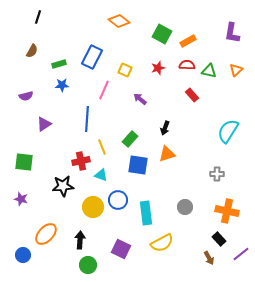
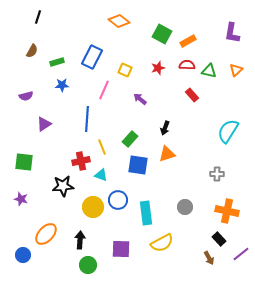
green rectangle at (59, 64): moved 2 px left, 2 px up
purple square at (121, 249): rotated 24 degrees counterclockwise
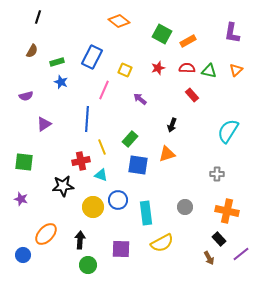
red semicircle at (187, 65): moved 3 px down
blue star at (62, 85): moved 1 px left, 3 px up; rotated 24 degrees clockwise
black arrow at (165, 128): moved 7 px right, 3 px up
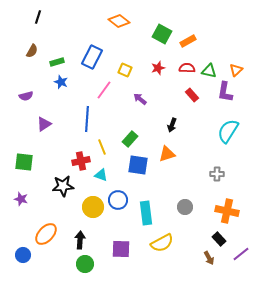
purple L-shape at (232, 33): moved 7 px left, 59 px down
pink line at (104, 90): rotated 12 degrees clockwise
green circle at (88, 265): moved 3 px left, 1 px up
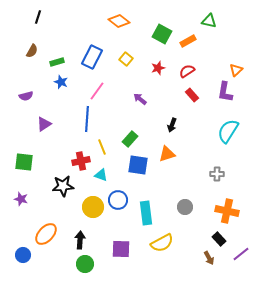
red semicircle at (187, 68): moved 3 px down; rotated 35 degrees counterclockwise
yellow square at (125, 70): moved 1 px right, 11 px up; rotated 16 degrees clockwise
green triangle at (209, 71): moved 50 px up
pink line at (104, 90): moved 7 px left, 1 px down
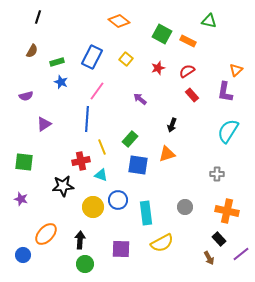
orange rectangle at (188, 41): rotated 56 degrees clockwise
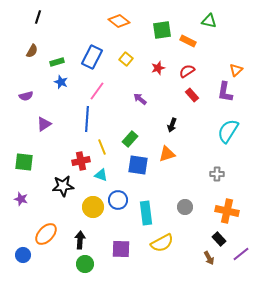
green square at (162, 34): moved 4 px up; rotated 36 degrees counterclockwise
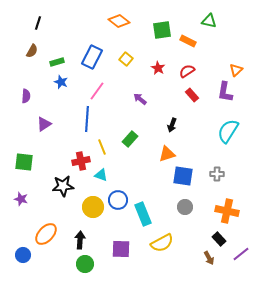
black line at (38, 17): moved 6 px down
red star at (158, 68): rotated 24 degrees counterclockwise
purple semicircle at (26, 96): rotated 72 degrees counterclockwise
blue square at (138, 165): moved 45 px right, 11 px down
cyan rectangle at (146, 213): moved 3 px left, 1 px down; rotated 15 degrees counterclockwise
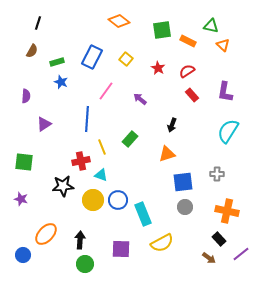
green triangle at (209, 21): moved 2 px right, 5 px down
orange triangle at (236, 70): moved 13 px left, 25 px up; rotated 32 degrees counterclockwise
pink line at (97, 91): moved 9 px right
blue square at (183, 176): moved 6 px down; rotated 15 degrees counterclockwise
yellow circle at (93, 207): moved 7 px up
brown arrow at (209, 258): rotated 24 degrees counterclockwise
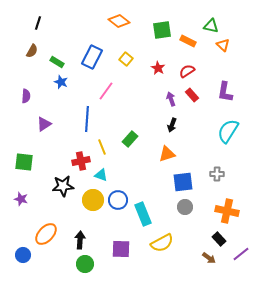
green rectangle at (57, 62): rotated 48 degrees clockwise
purple arrow at (140, 99): moved 31 px right; rotated 32 degrees clockwise
